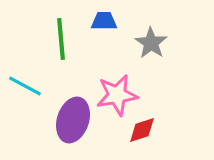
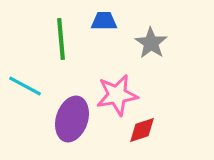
purple ellipse: moved 1 px left, 1 px up
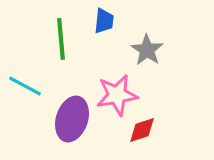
blue trapezoid: rotated 96 degrees clockwise
gray star: moved 4 px left, 7 px down
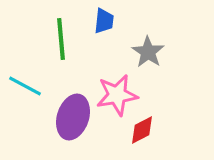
gray star: moved 1 px right, 2 px down
purple ellipse: moved 1 px right, 2 px up
red diamond: rotated 8 degrees counterclockwise
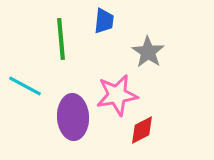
purple ellipse: rotated 21 degrees counterclockwise
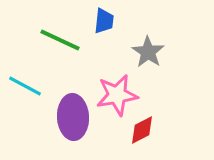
green line: moved 1 px left, 1 px down; rotated 60 degrees counterclockwise
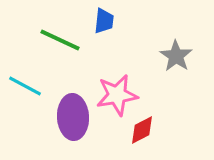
gray star: moved 28 px right, 4 px down
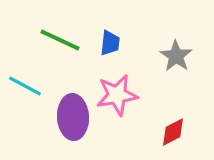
blue trapezoid: moved 6 px right, 22 px down
red diamond: moved 31 px right, 2 px down
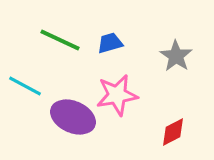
blue trapezoid: rotated 112 degrees counterclockwise
purple ellipse: rotated 63 degrees counterclockwise
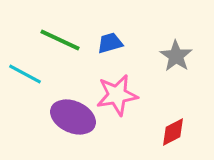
cyan line: moved 12 px up
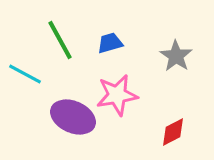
green line: rotated 36 degrees clockwise
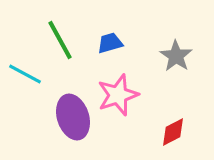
pink star: moved 1 px right; rotated 9 degrees counterclockwise
purple ellipse: rotated 48 degrees clockwise
